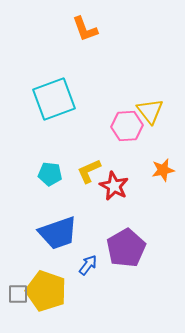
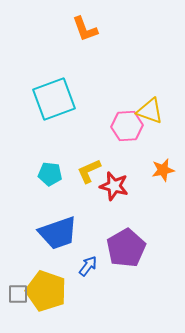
yellow triangle: rotated 32 degrees counterclockwise
red star: rotated 12 degrees counterclockwise
blue arrow: moved 1 px down
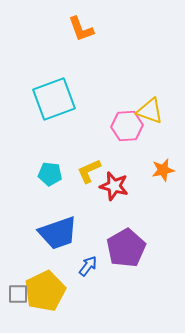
orange L-shape: moved 4 px left
yellow pentagon: moved 1 px left; rotated 27 degrees clockwise
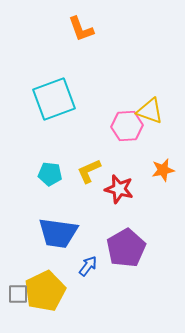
red star: moved 5 px right, 3 px down
blue trapezoid: rotated 27 degrees clockwise
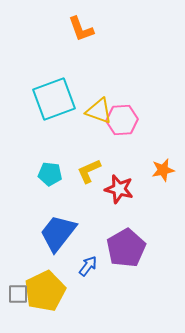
yellow triangle: moved 51 px left
pink hexagon: moved 5 px left, 6 px up
blue trapezoid: rotated 120 degrees clockwise
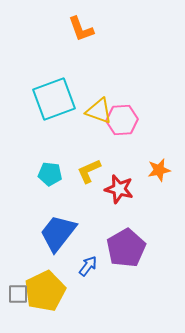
orange star: moved 4 px left
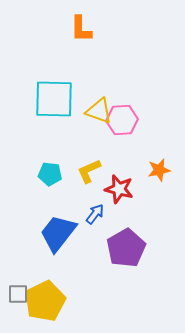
orange L-shape: rotated 20 degrees clockwise
cyan square: rotated 21 degrees clockwise
blue arrow: moved 7 px right, 52 px up
yellow pentagon: moved 10 px down
